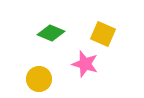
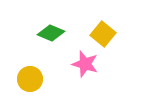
yellow square: rotated 15 degrees clockwise
yellow circle: moved 9 px left
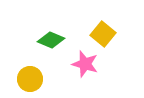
green diamond: moved 7 px down
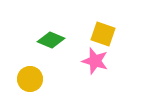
yellow square: rotated 20 degrees counterclockwise
pink star: moved 10 px right, 3 px up
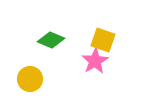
yellow square: moved 6 px down
pink star: rotated 24 degrees clockwise
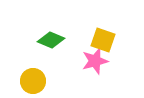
pink star: rotated 16 degrees clockwise
yellow circle: moved 3 px right, 2 px down
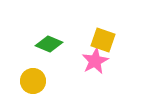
green diamond: moved 2 px left, 4 px down
pink star: rotated 12 degrees counterclockwise
